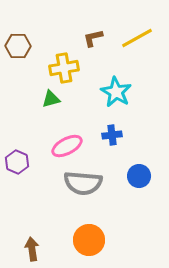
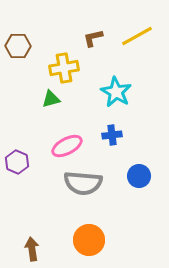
yellow line: moved 2 px up
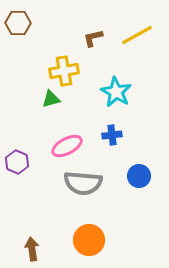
yellow line: moved 1 px up
brown hexagon: moved 23 px up
yellow cross: moved 3 px down
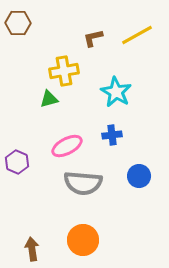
green triangle: moved 2 px left
orange circle: moved 6 px left
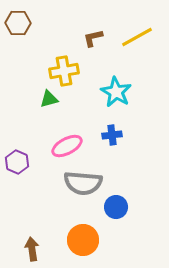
yellow line: moved 2 px down
blue circle: moved 23 px left, 31 px down
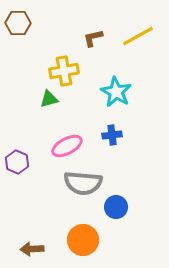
yellow line: moved 1 px right, 1 px up
brown arrow: rotated 85 degrees counterclockwise
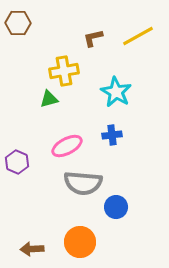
orange circle: moved 3 px left, 2 px down
